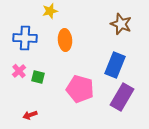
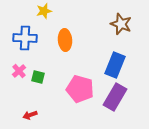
yellow star: moved 6 px left
purple rectangle: moved 7 px left
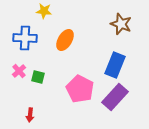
yellow star: rotated 21 degrees clockwise
orange ellipse: rotated 35 degrees clockwise
pink pentagon: rotated 12 degrees clockwise
purple rectangle: rotated 12 degrees clockwise
red arrow: rotated 64 degrees counterclockwise
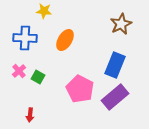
brown star: rotated 25 degrees clockwise
green square: rotated 16 degrees clockwise
purple rectangle: rotated 8 degrees clockwise
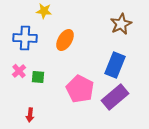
green square: rotated 24 degrees counterclockwise
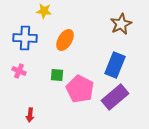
pink cross: rotated 24 degrees counterclockwise
green square: moved 19 px right, 2 px up
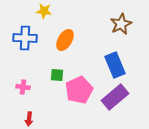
blue rectangle: rotated 45 degrees counterclockwise
pink cross: moved 4 px right, 16 px down; rotated 16 degrees counterclockwise
pink pentagon: moved 1 px left, 1 px down; rotated 20 degrees clockwise
red arrow: moved 1 px left, 4 px down
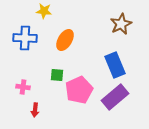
red arrow: moved 6 px right, 9 px up
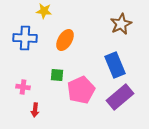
pink pentagon: moved 2 px right
purple rectangle: moved 5 px right
